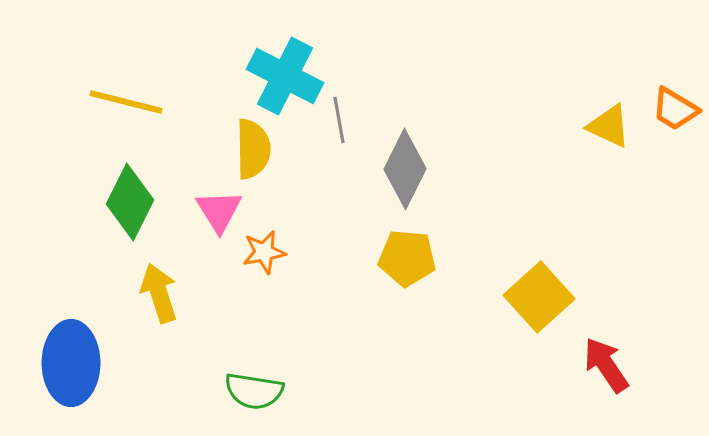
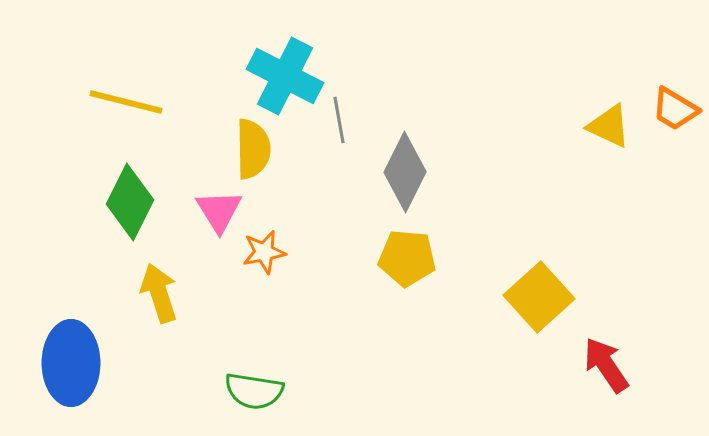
gray diamond: moved 3 px down
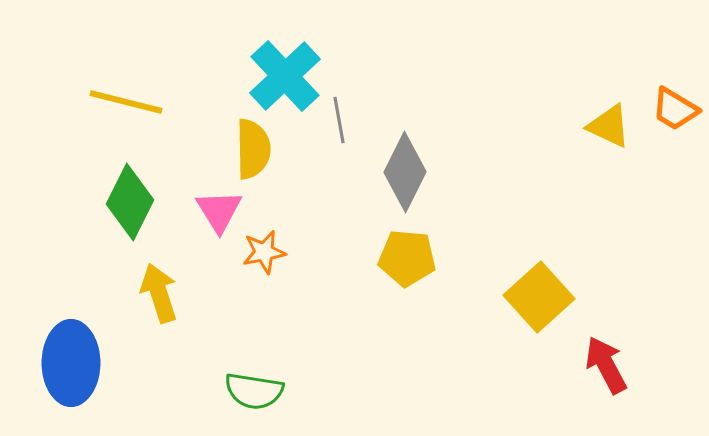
cyan cross: rotated 20 degrees clockwise
red arrow: rotated 6 degrees clockwise
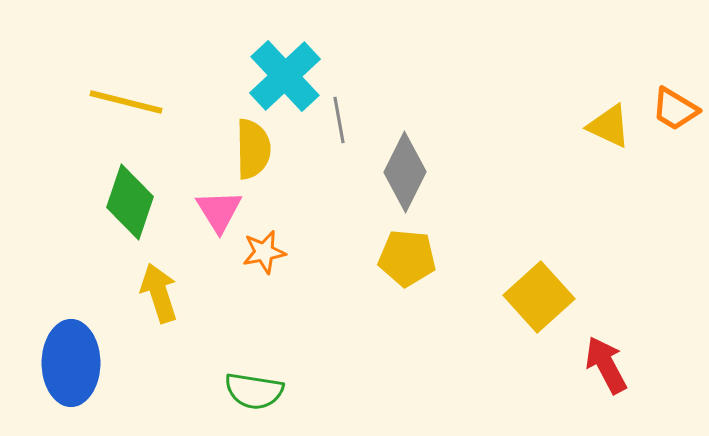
green diamond: rotated 8 degrees counterclockwise
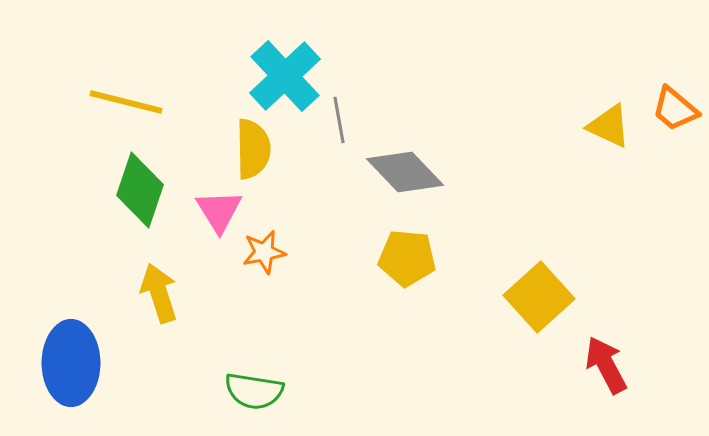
orange trapezoid: rotated 9 degrees clockwise
gray diamond: rotated 70 degrees counterclockwise
green diamond: moved 10 px right, 12 px up
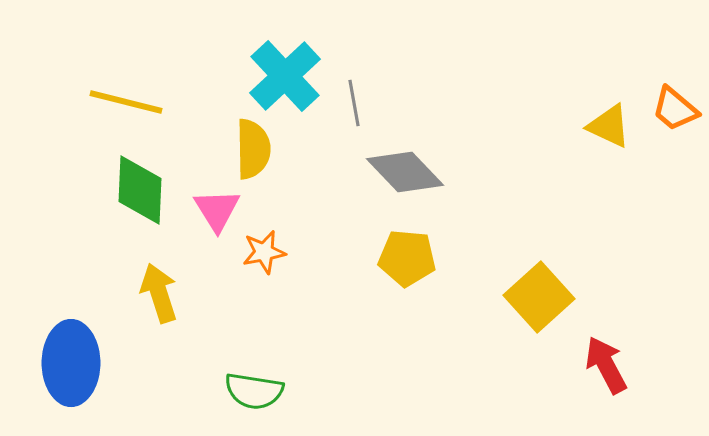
gray line: moved 15 px right, 17 px up
green diamond: rotated 16 degrees counterclockwise
pink triangle: moved 2 px left, 1 px up
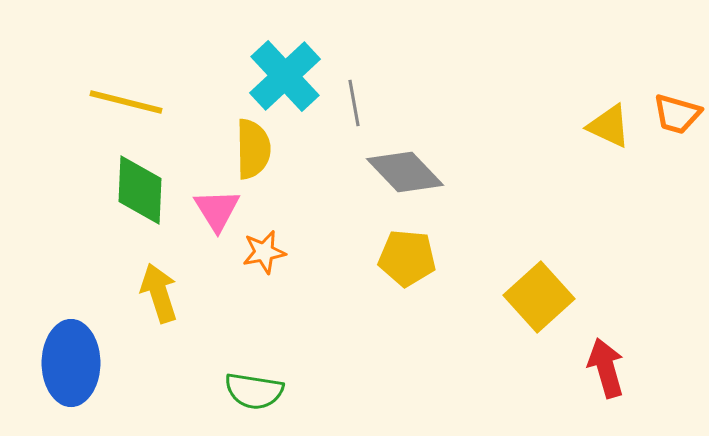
orange trapezoid: moved 2 px right, 5 px down; rotated 24 degrees counterclockwise
red arrow: moved 3 px down; rotated 12 degrees clockwise
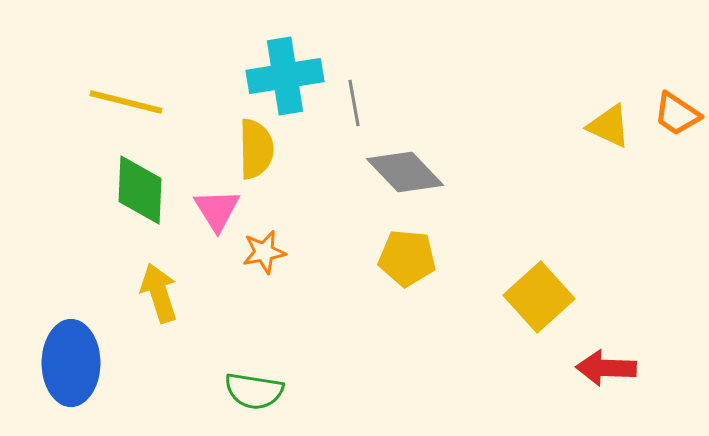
cyan cross: rotated 34 degrees clockwise
orange trapezoid: rotated 18 degrees clockwise
yellow semicircle: moved 3 px right
red arrow: rotated 72 degrees counterclockwise
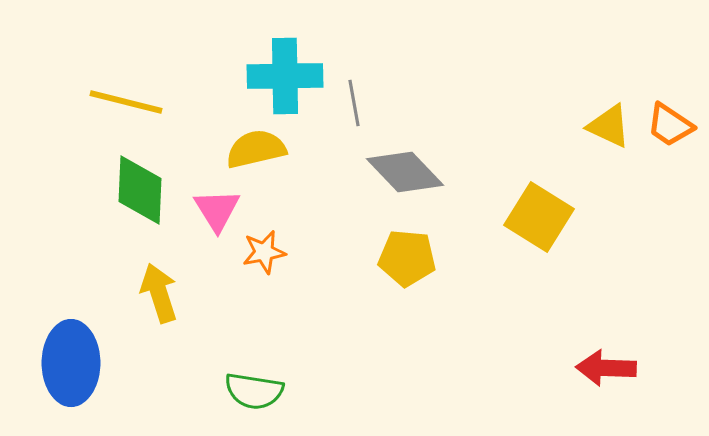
cyan cross: rotated 8 degrees clockwise
orange trapezoid: moved 7 px left, 11 px down
yellow semicircle: rotated 102 degrees counterclockwise
yellow square: moved 80 px up; rotated 16 degrees counterclockwise
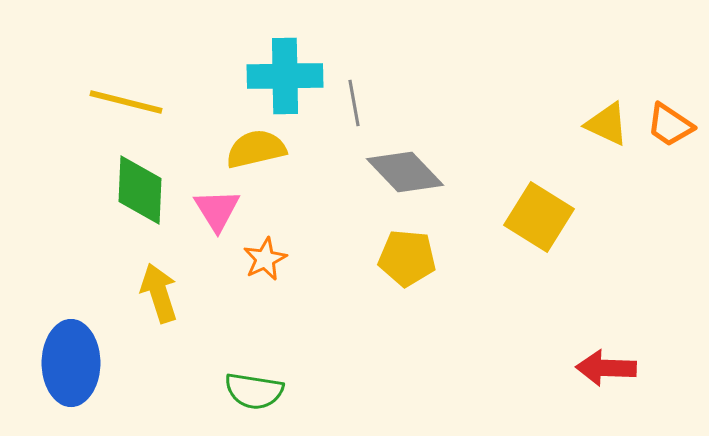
yellow triangle: moved 2 px left, 2 px up
orange star: moved 1 px right, 7 px down; rotated 15 degrees counterclockwise
